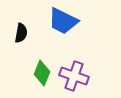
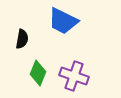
black semicircle: moved 1 px right, 6 px down
green diamond: moved 4 px left
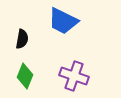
green diamond: moved 13 px left, 3 px down
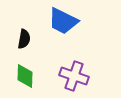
black semicircle: moved 2 px right
green diamond: rotated 20 degrees counterclockwise
